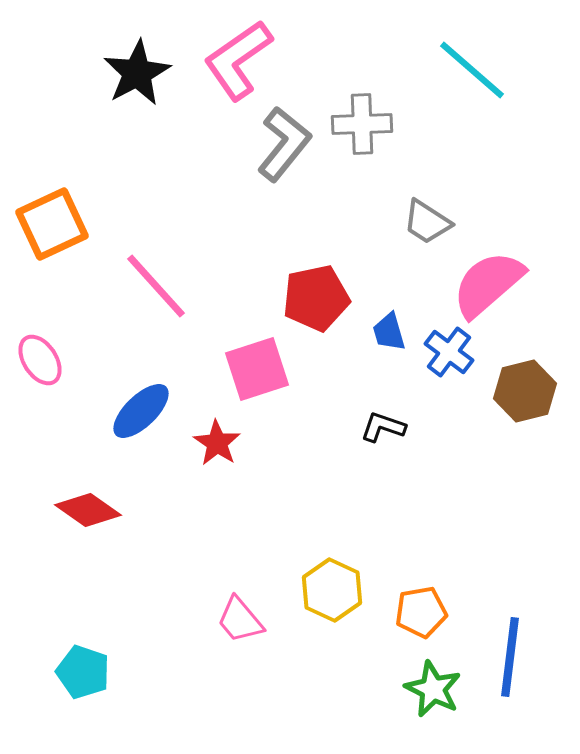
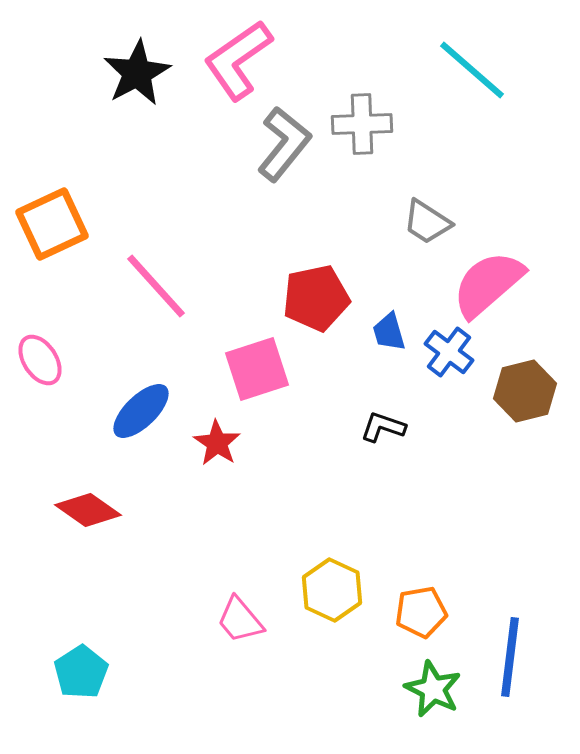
cyan pentagon: moved 2 px left; rotated 20 degrees clockwise
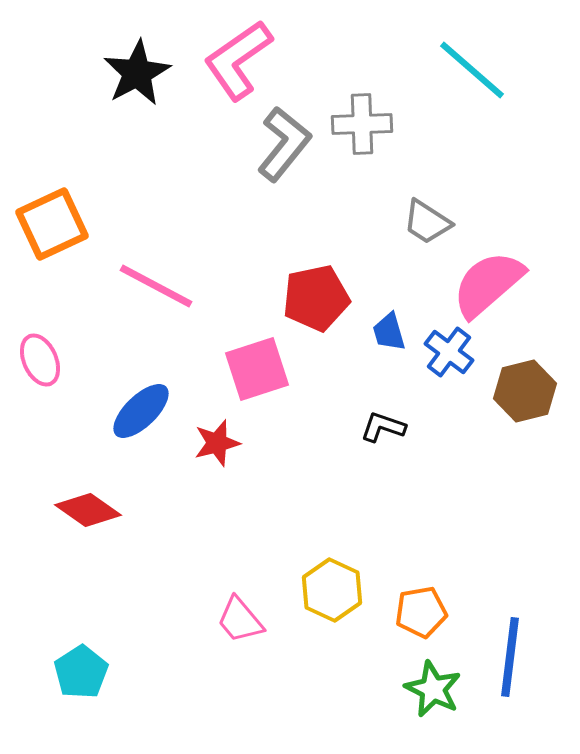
pink line: rotated 20 degrees counterclockwise
pink ellipse: rotated 9 degrees clockwise
red star: rotated 24 degrees clockwise
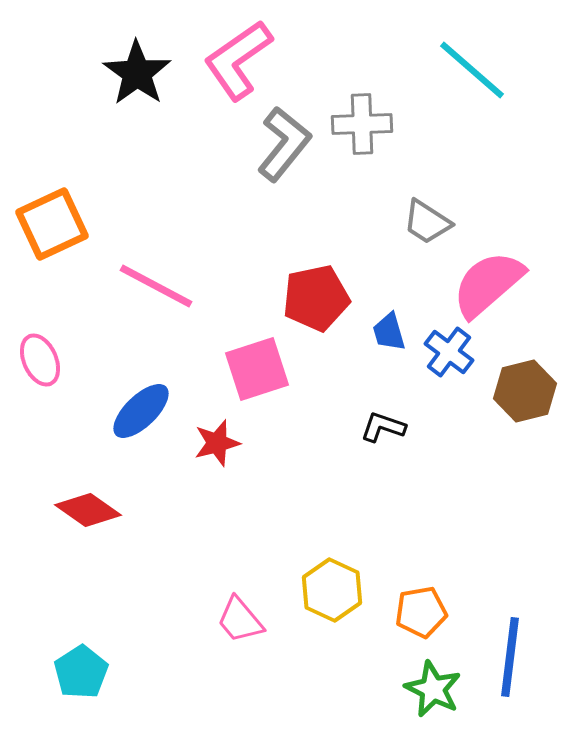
black star: rotated 8 degrees counterclockwise
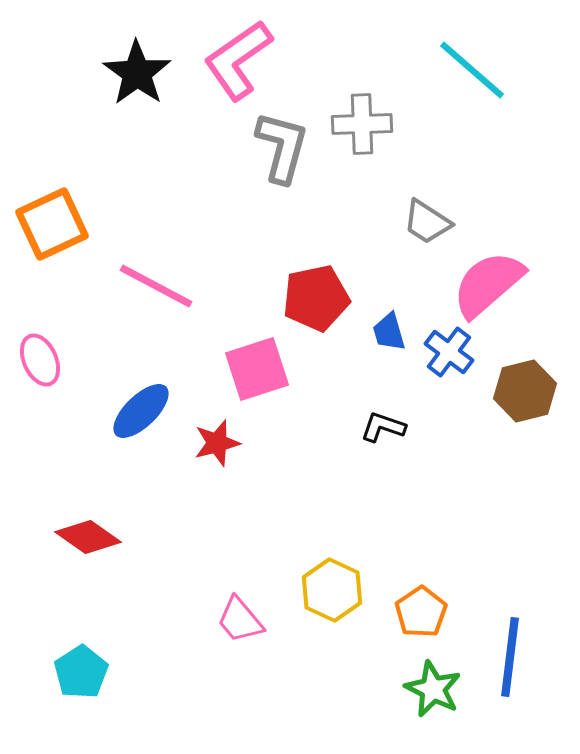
gray L-shape: moved 2 px left, 3 px down; rotated 24 degrees counterclockwise
red diamond: moved 27 px down
orange pentagon: rotated 24 degrees counterclockwise
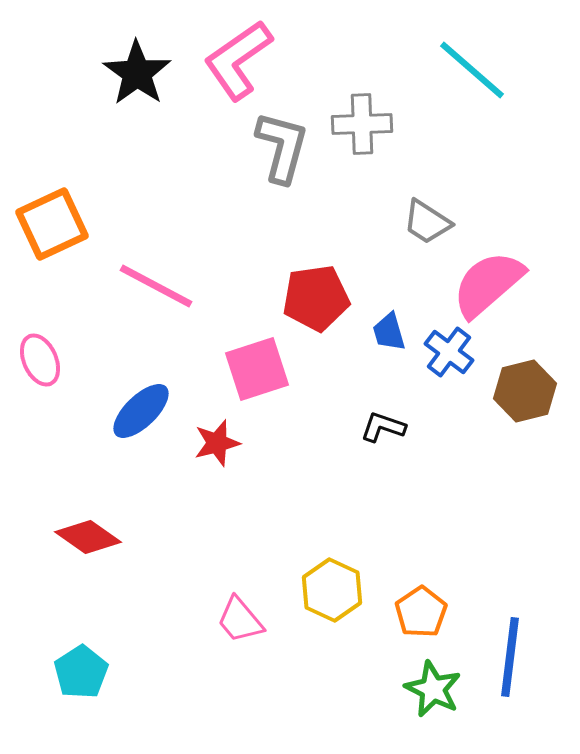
red pentagon: rotated 4 degrees clockwise
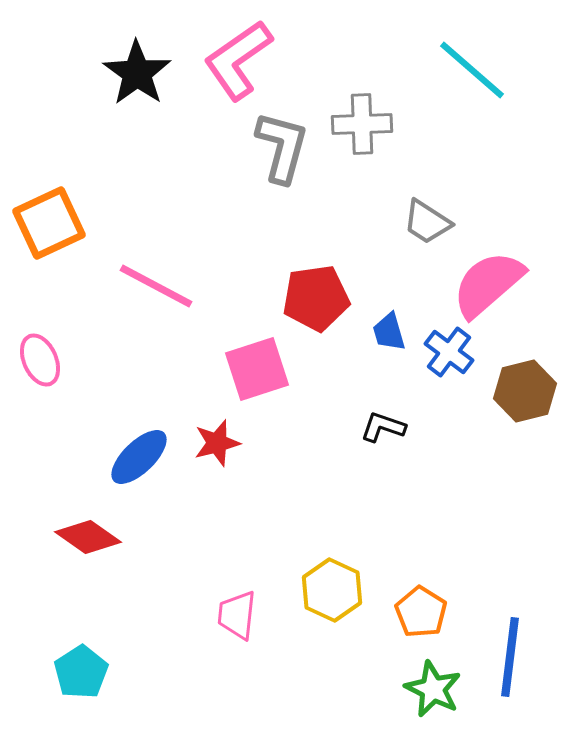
orange square: moved 3 px left, 1 px up
blue ellipse: moved 2 px left, 46 px down
orange pentagon: rotated 6 degrees counterclockwise
pink trapezoid: moved 3 px left, 5 px up; rotated 46 degrees clockwise
